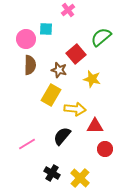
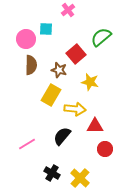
brown semicircle: moved 1 px right
yellow star: moved 2 px left, 3 px down
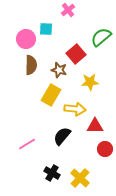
yellow star: rotated 18 degrees counterclockwise
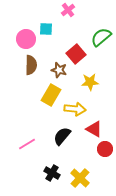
red triangle: moved 1 px left, 3 px down; rotated 30 degrees clockwise
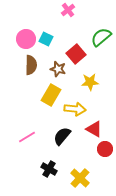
cyan square: moved 10 px down; rotated 24 degrees clockwise
brown star: moved 1 px left, 1 px up
pink line: moved 7 px up
black cross: moved 3 px left, 4 px up
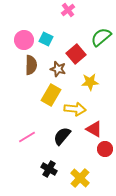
pink circle: moved 2 px left, 1 px down
